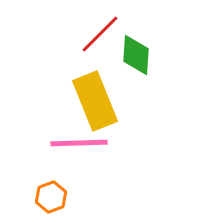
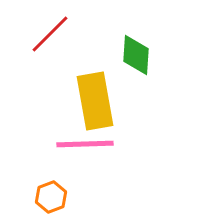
red line: moved 50 px left
yellow rectangle: rotated 12 degrees clockwise
pink line: moved 6 px right, 1 px down
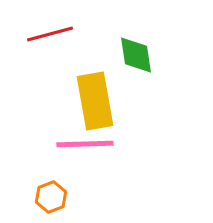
red line: rotated 30 degrees clockwise
green diamond: rotated 12 degrees counterclockwise
